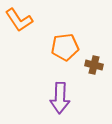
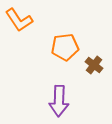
brown cross: rotated 24 degrees clockwise
purple arrow: moved 1 px left, 3 px down
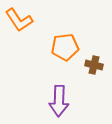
brown cross: rotated 24 degrees counterclockwise
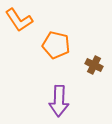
orange pentagon: moved 9 px left, 2 px up; rotated 20 degrees clockwise
brown cross: rotated 12 degrees clockwise
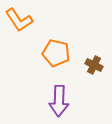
orange pentagon: moved 8 px down
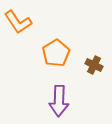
orange L-shape: moved 1 px left, 2 px down
orange pentagon: rotated 28 degrees clockwise
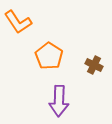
orange pentagon: moved 7 px left, 3 px down; rotated 8 degrees counterclockwise
